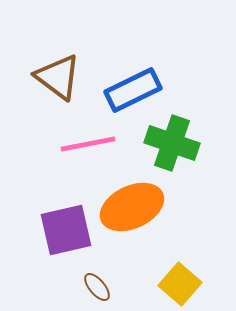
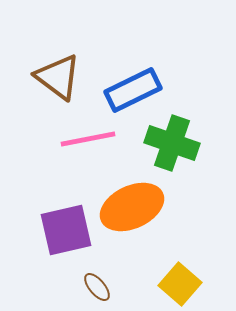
pink line: moved 5 px up
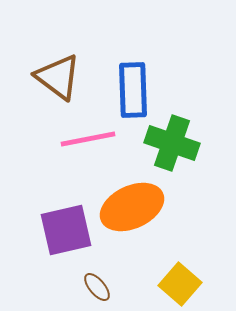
blue rectangle: rotated 66 degrees counterclockwise
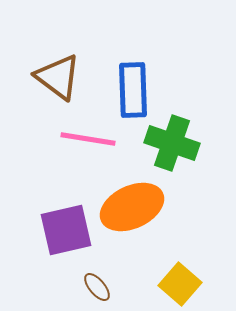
pink line: rotated 20 degrees clockwise
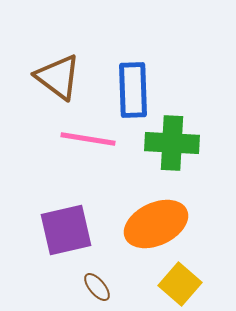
green cross: rotated 16 degrees counterclockwise
orange ellipse: moved 24 px right, 17 px down
